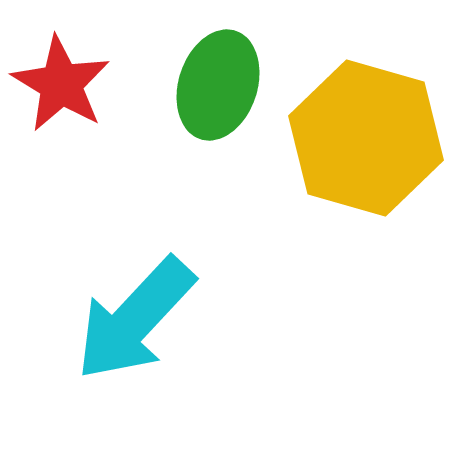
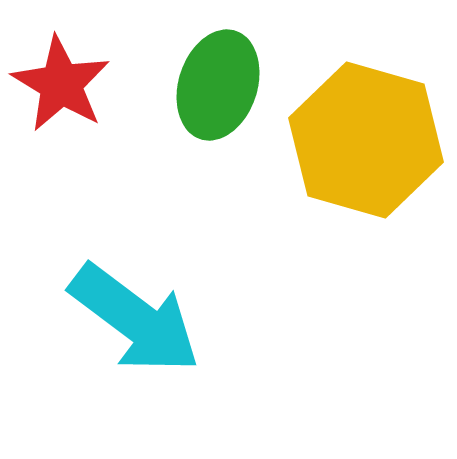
yellow hexagon: moved 2 px down
cyan arrow: rotated 96 degrees counterclockwise
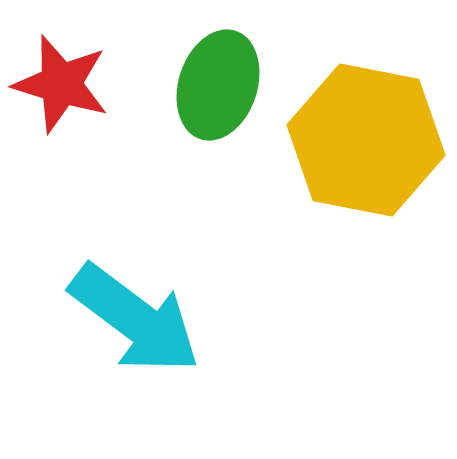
red star: rotated 14 degrees counterclockwise
yellow hexagon: rotated 5 degrees counterclockwise
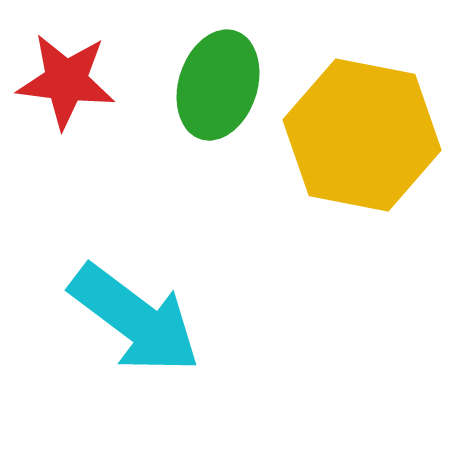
red star: moved 5 px right, 3 px up; rotated 10 degrees counterclockwise
yellow hexagon: moved 4 px left, 5 px up
